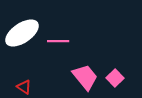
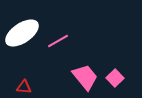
pink line: rotated 30 degrees counterclockwise
red triangle: rotated 28 degrees counterclockwise
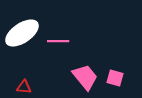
pink line: rotated 30 degrees clockwise
pink square: rotated 30 degrees counterclockwise
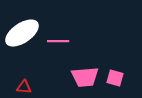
pink trapezoid: rotated 124 degrees clockwise
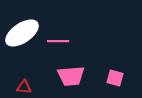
pink trapezoid: moved 14 px left, 1 px up
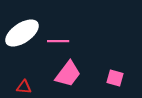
pink trapezoid: moved 3 px left, 2 px up; rotated 48 degrees counterclockwise
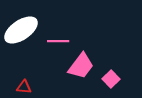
white ellipse: moved 1 px left, 3 px up
pink trapezoid: moved 13 px right, 8 px up
pink square: moved 4 px left, 1 px down; rotated 30 degrees clockwise
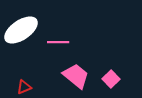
pink line: moved 1 px down
pink trapezoid: moved 5 px left, 10 px down; rotated 88 degrees counterclockwise
red triangle: rotated 28 degrees counterclockwise
